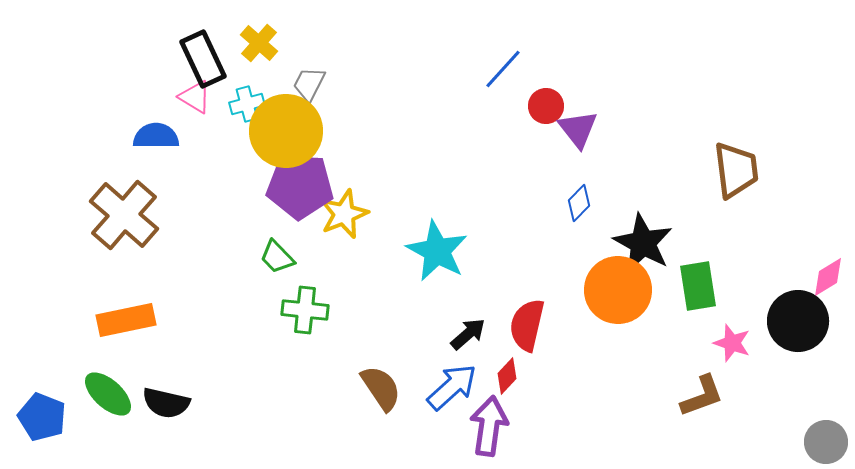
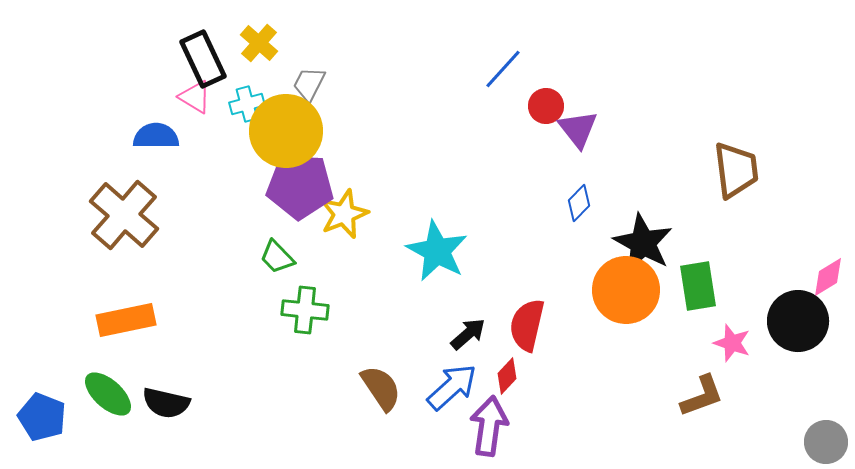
orange circle: moved 8 px right
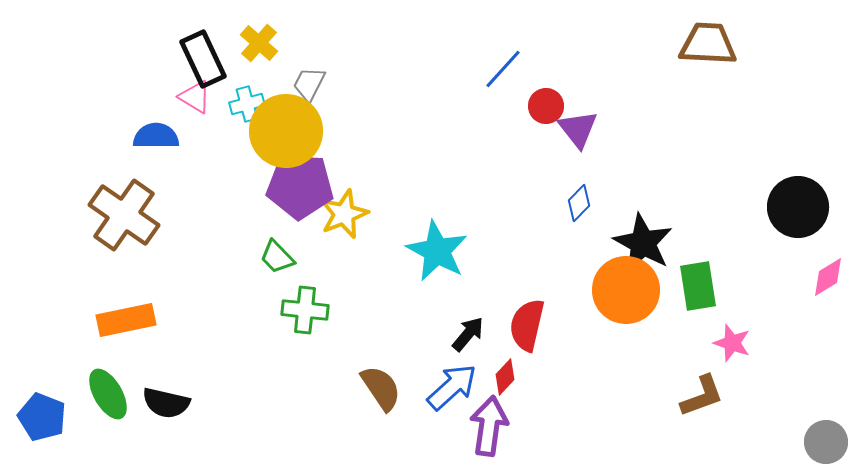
brown trapezoid: moved 28 px left, 126 px up; rotated 80 degrees counterclockwise
brown cross: rotated 6 degrees counterclockwise
black circle: moved 114 px up
black arrow: rotated 9 degrees counterclockwise
red diamond: moved 2 px left, 1 px down
green ellipse: rotated 18 degrees clockwise
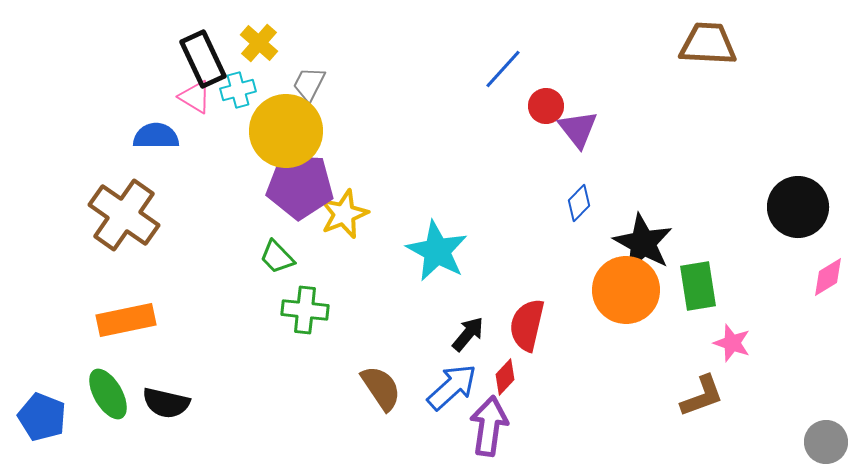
cyan cross: moved 9 px left, 14 px up
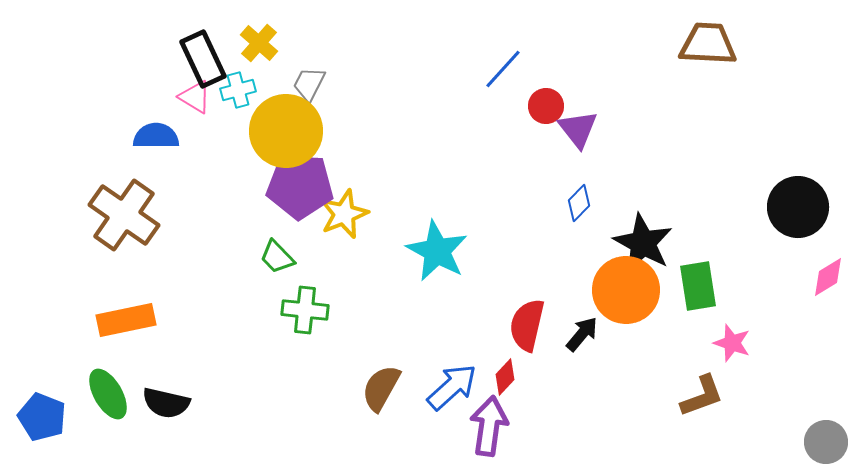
black arrow: moved 114 px right
brown semicircle: rotated 117 degrees counterclockwise
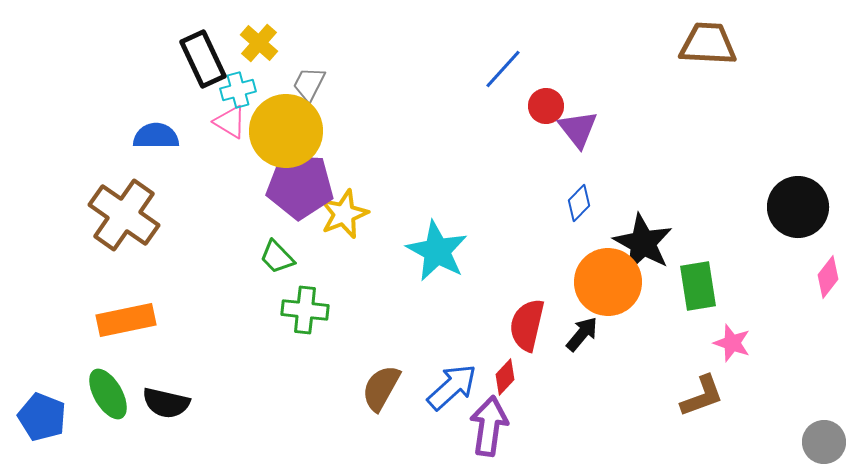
pink triangle: moved 35 px right, 25 px down
pink diamond: rotated 21 degrees counterclockwise
orange circle: moved 18 px left, 8 px up
gray circle: moved 2 px left
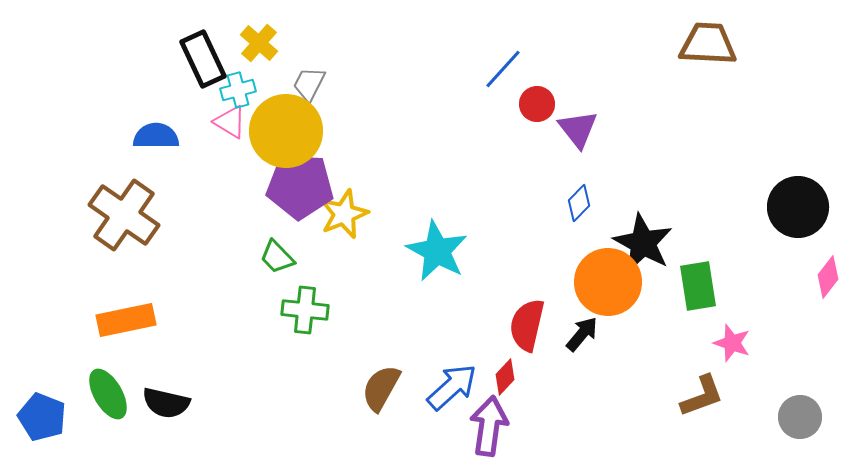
red circle: moved 9 px left, 2 px up
gray circle: moved 24 px left, 25 px up
